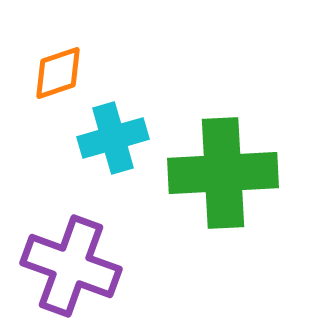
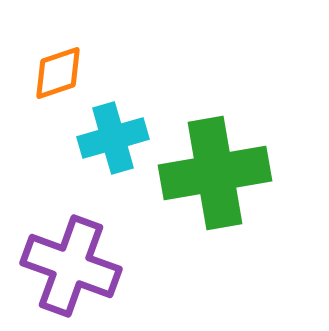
green cross: moved 8 px left; rotated 7 degrees counterclockwise
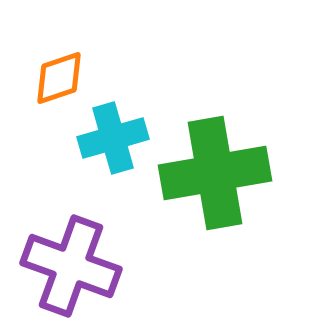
orange diamond: moved 1 px right, 5 px down
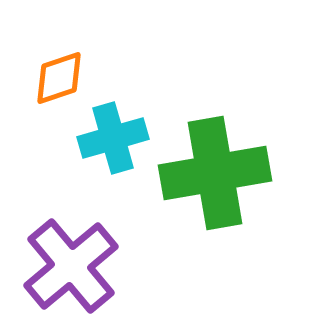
purple cross: rotated 30 degrees clockwise
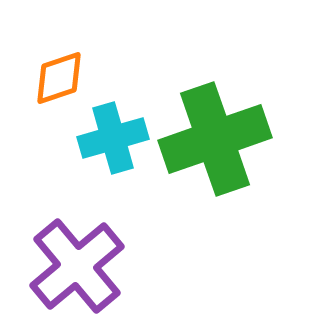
green cross: moved 34 px up; rotated 9 degrees counterclockwise
purple cross: moved 6 px right
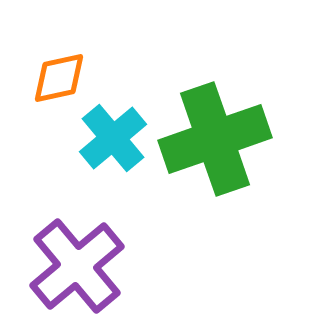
orange diamond: rotated 6 degrees clockwise
cyan cross: rotated 24 degrees counterclockwise
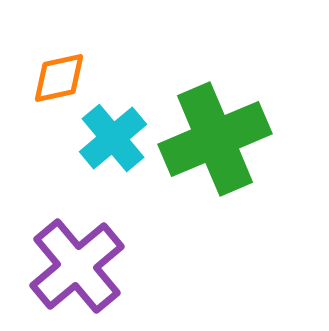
green cross: rotated 4 degrees counterclockwise
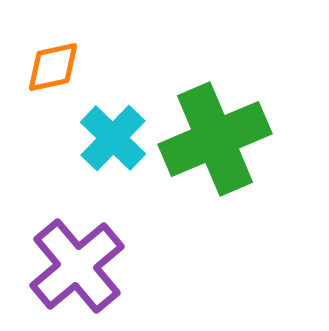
orange diamond: moved 6 px left, 11 px up
cyan cross: rotated 6 degrees counterclockwise
